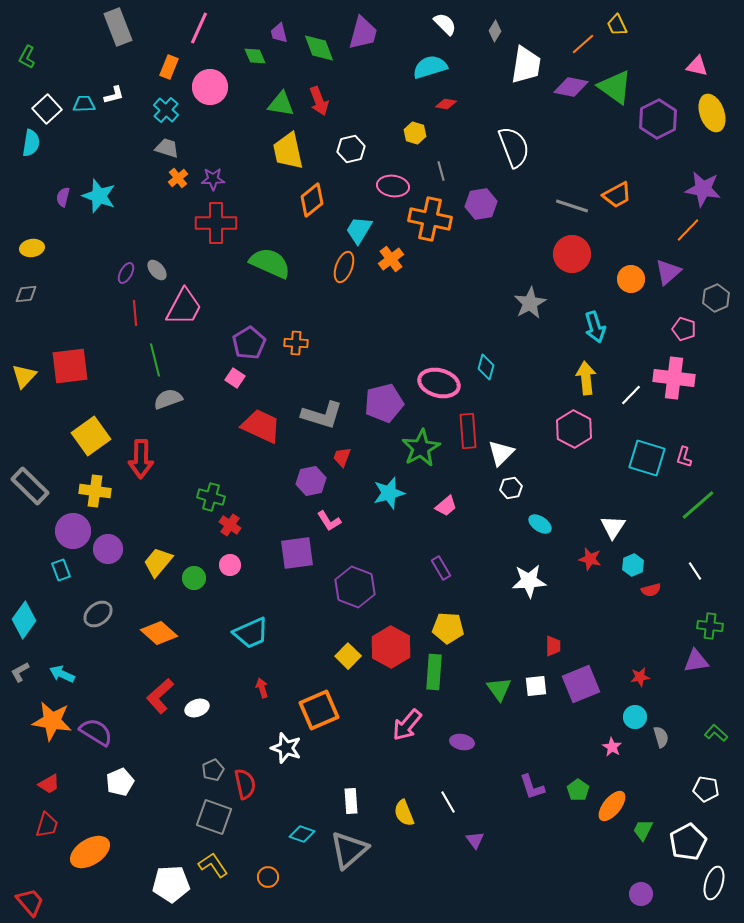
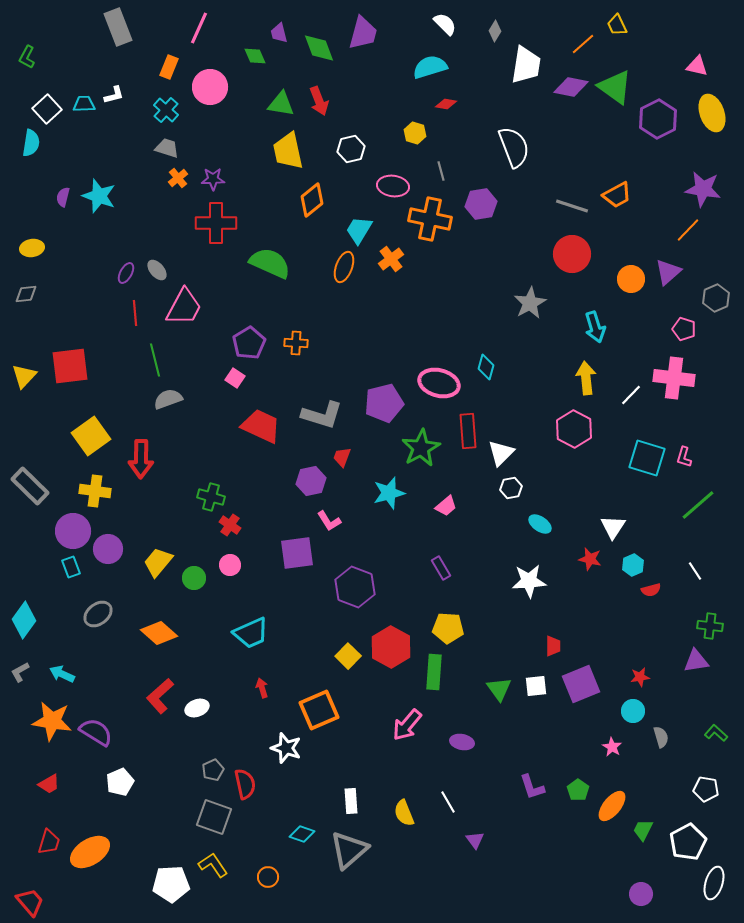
cyan rectangle at (61, 570): moved 10 px right, 3 px up
cyan circle at (635, 717): moved 2 px left, 6 px up
red trapezoid at (47, 825): moved 2 px right, 17 px down
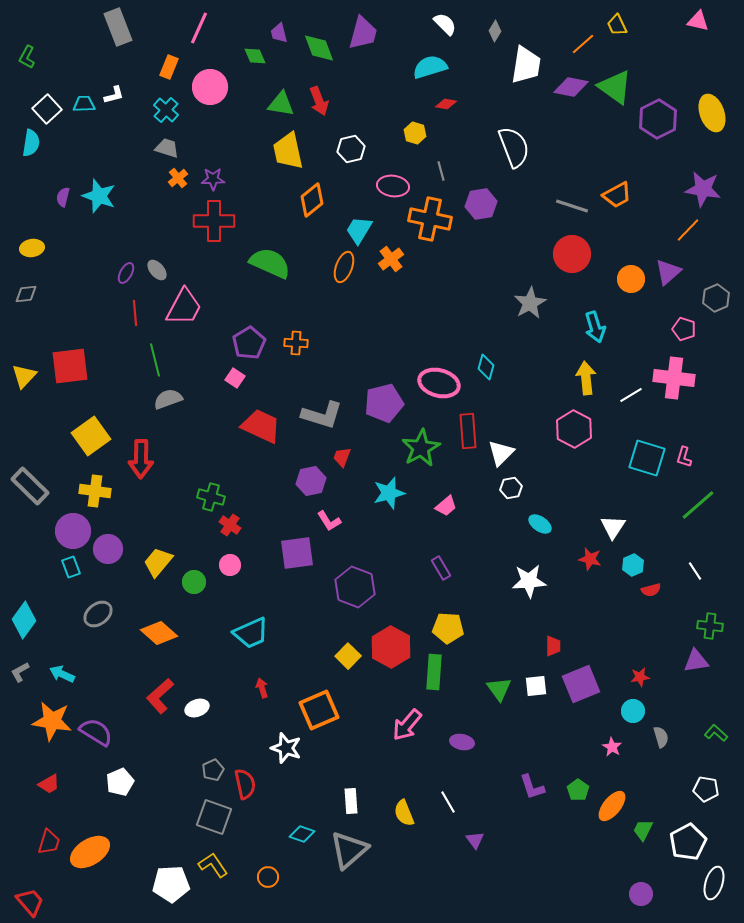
pink triangle at (697, 66): moved 1 px right, 45 px up
red cross at (216, 223): moved 2 px left, 2 px up
white line at (631, 395): rotated 15 degrees clockwise
green circle at (194, 578): moved 4 px down
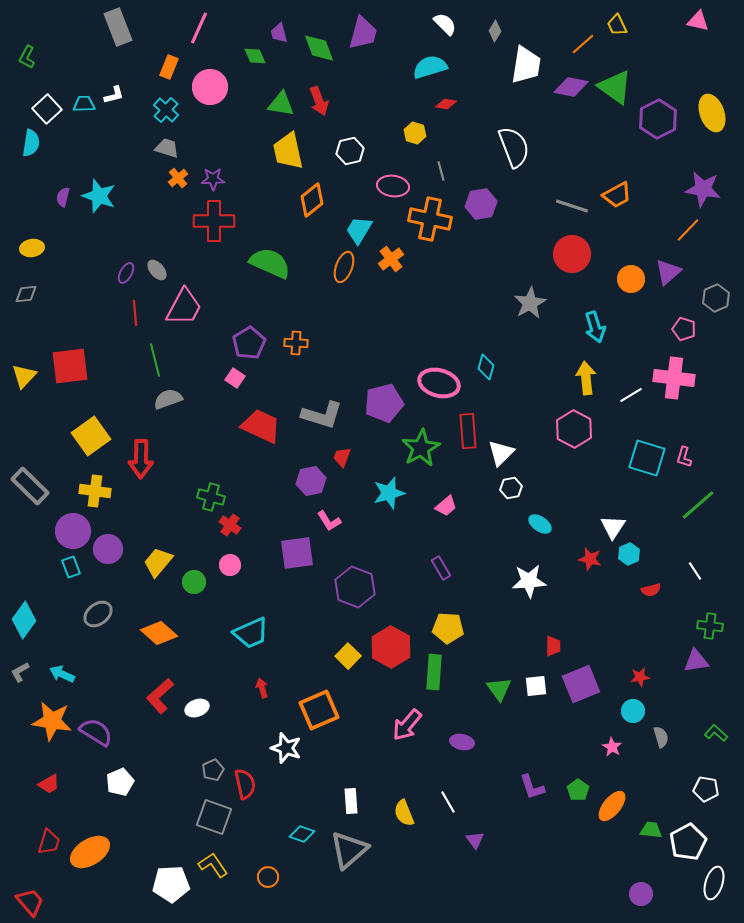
white hexagon at (351, 149): moved 1 px left, 2 px down
cyan hexagon at (633, 565): moved 4 px left, 11 px up
green trapezoid at (643, 830): moved 8 px right; rotated 70 degrees clockwise
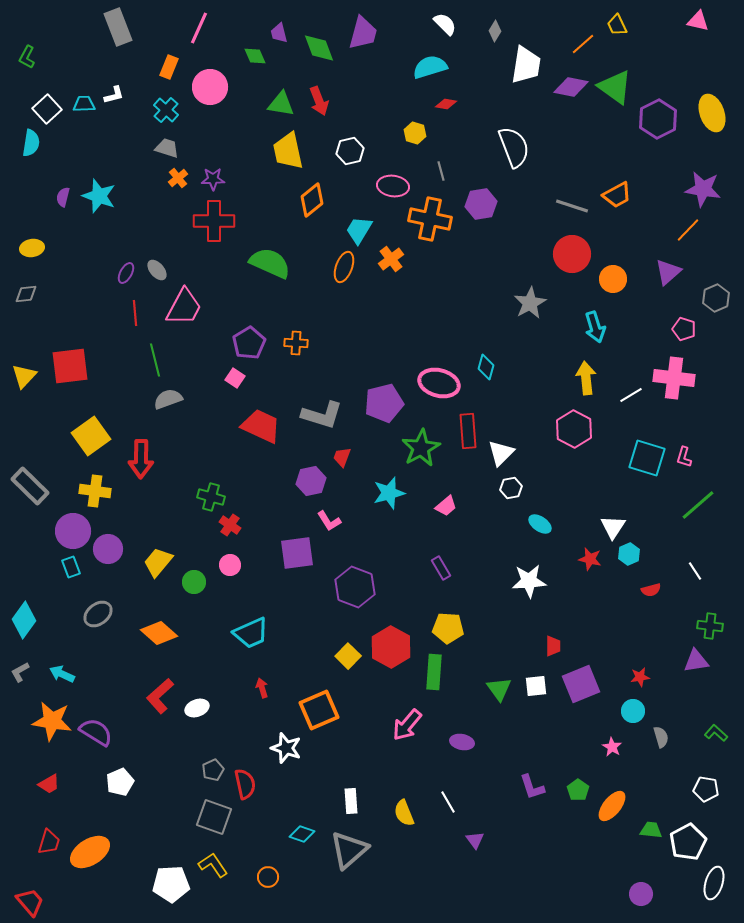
orange circle at (631, 279): moved 18 px left
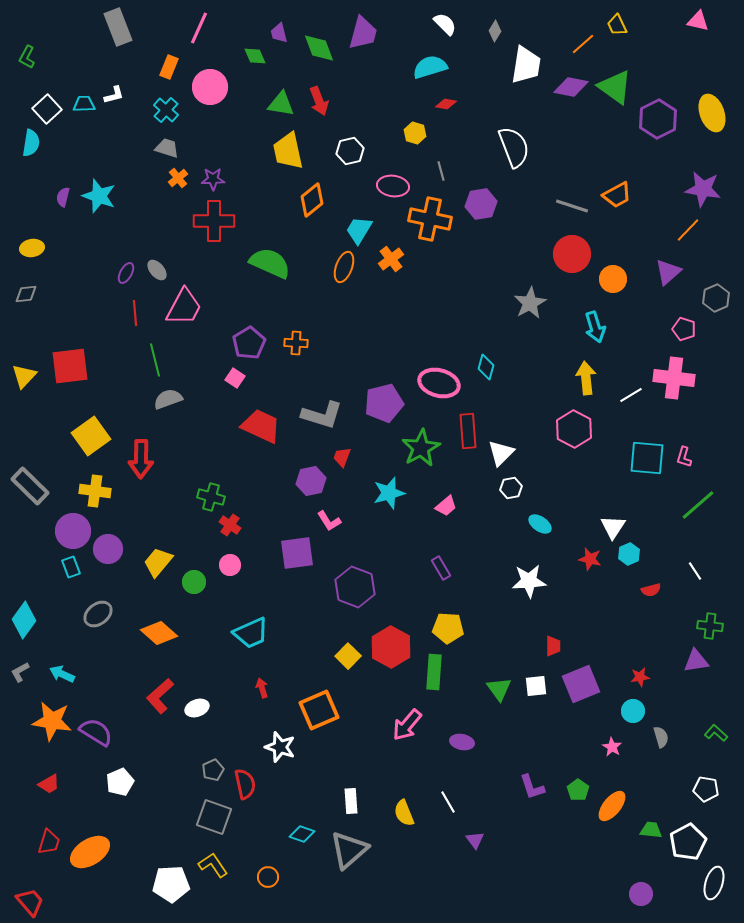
cyan square at (647, 458): rotated 12 degrees counterclockwise
white star at (286, 748): moved 6 px left, 1 px up
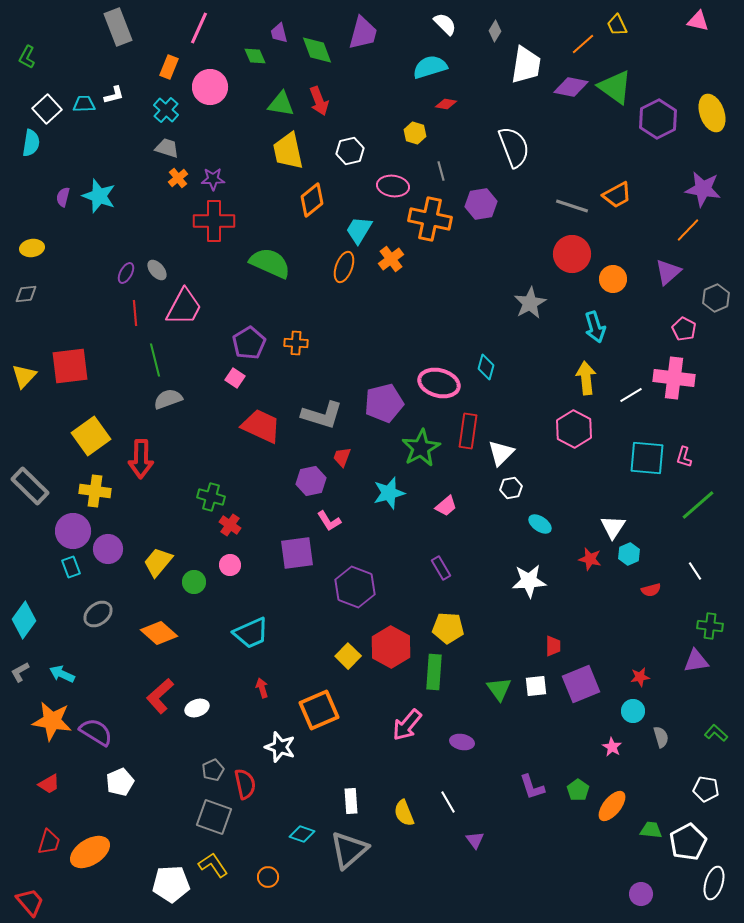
green diamond at (319, 48): moved 2 px left, 2 px down
pink pentagon at (684, 329): rotated 10 degrees clockwise
red rectangle at (468, 431): rotated 12 degrees clockwise
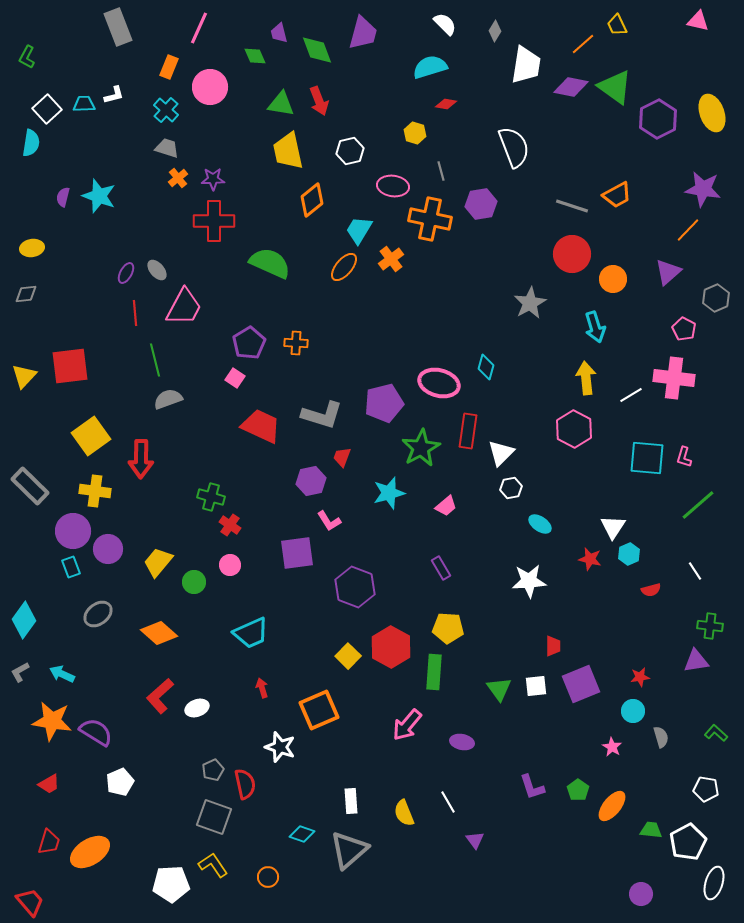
orange ellipse at (344, 267): rotated 20 degrees clockwise
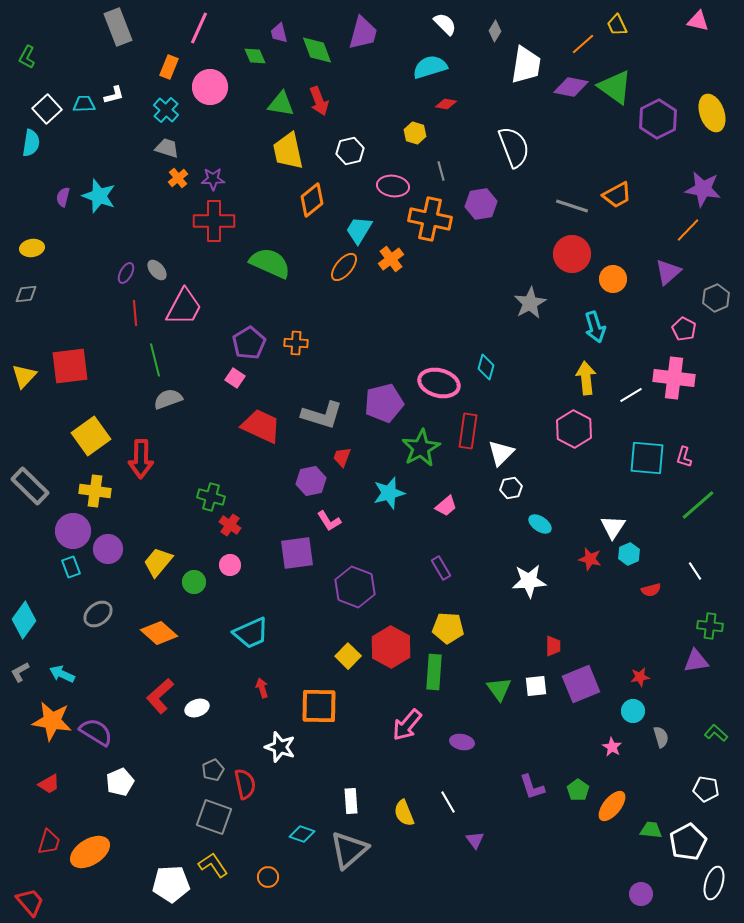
orange square at (319, 710): moved 4 px up; rotated 24 degrees clockwise
